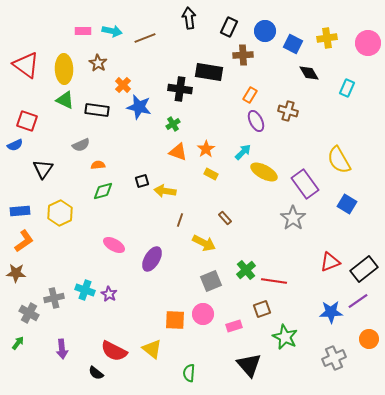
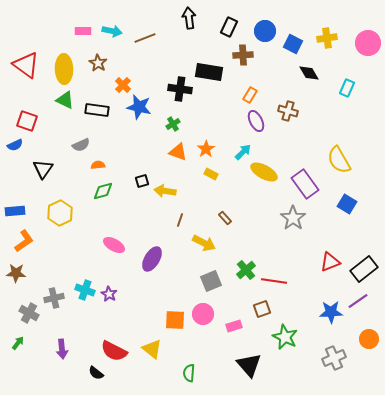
blue rectangle at (20, 211): moved 5 px left
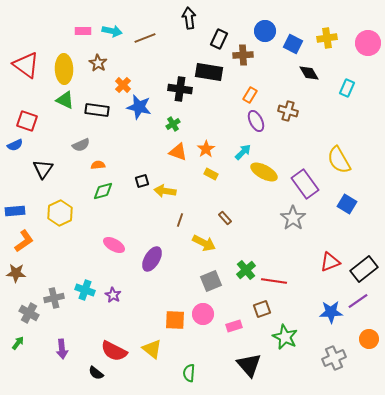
black rectangle at (229, 27): moved 10 px left, 12 px down
purple star at (109, 294): moved 4 px right, 1 px down
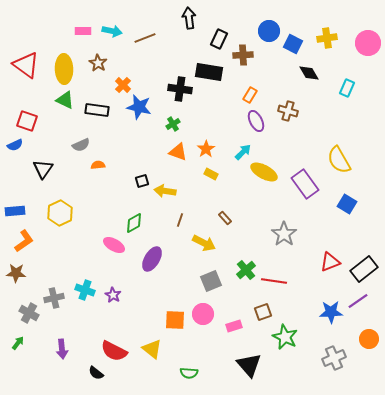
blue circle at (265, 31): moved 4 px right
green diamond at (103, 191): moved 31 px right, 32 px down; rotated 15 degrees counterclockwise
gray star at (293, 218): moved 9 px left, 16 px down
brown square at (262, 309): moved 1 px right, 3 px down
green semicircle at (189, 373): rotated 90 degrees counterclockwise
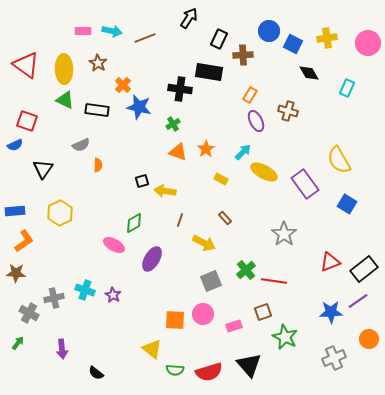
black arrow at (189, 18): rotated 40 degrees clockwise
orange semicircle at (98, 165): rotated 96 degrees clockwise
yellow rectangle at (211, 174): moved 10 px right, 5 px down
red semicircle at (114, 351): moved 95 px right, 21 px down; rotated 44 degrees counterclockwise
green semicircle at (189, 373): moved 14 px left, 3 px up
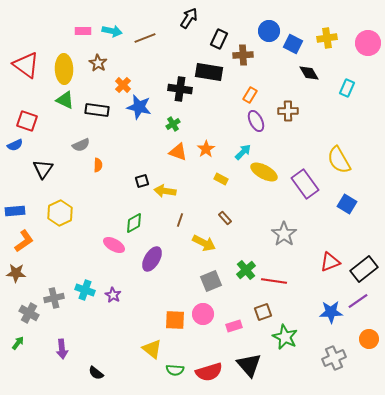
brown cross at (288, 111): rotated 18 degrees counterclockwise
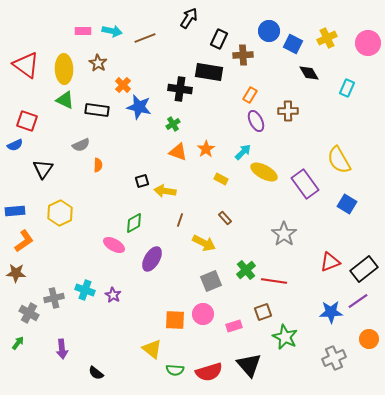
yellow cross at (327, 38): rotated 18 degrees counterclockwise
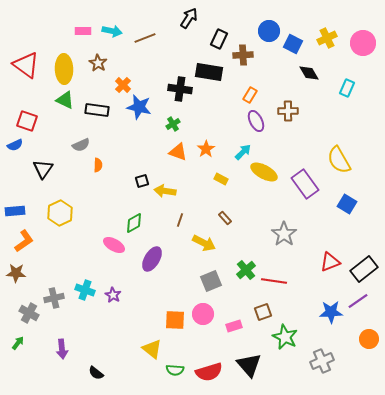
pink circle at (368, 43): moved 5 px left
gray cross at (334, 358): moved 12 px left, 3 px down
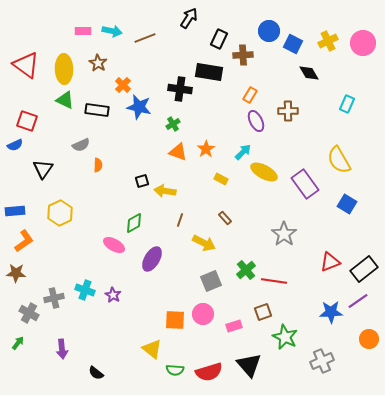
yellow cross at (327, 38): moved 1 px right, 3 px down
cyan rectangle at (347, 88): moved 16 px down
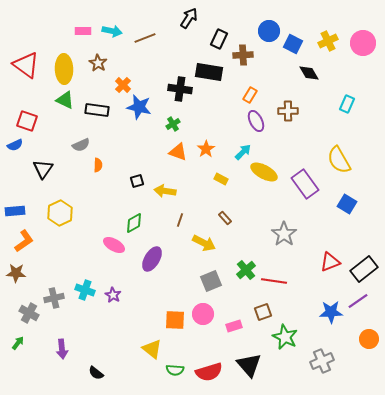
black square at (142, 181): moved 5 px left
